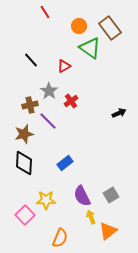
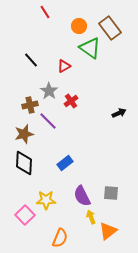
gray square: moved 2 px up; rotated 35 degrees clockwise
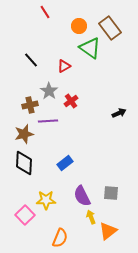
purple line: rotated 48 degrees counterclockwise
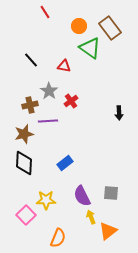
red triangle: rotated 40 degrees clockwise
black arrow: rotated 112 degrees clockwise
pink square: moved 1 px right
orange semicircle: moved 2 px left
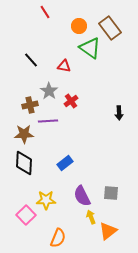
brown star: rotated 12 degrees clockwise
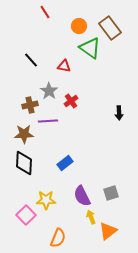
gray square: rotated 21 degrees counterclockwise
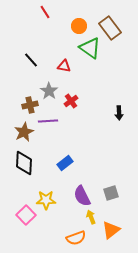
brown star: moved 2 px up; rotated 24 degrees counterclockwise
orange triangle: moved 3 px right, 1 px up
orange semicircle: moved 18 px right; rotated 48 degrees clockwise
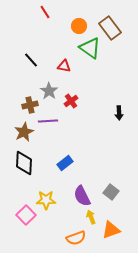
gray square: moved 1 px up; rotated 35 degrees counterclockwise
orange triangle: rotated 18 degrees clockwise
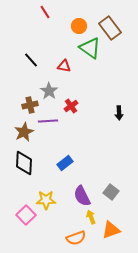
red cross: moved 5 px down
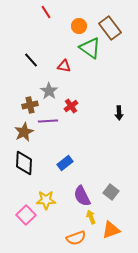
red line: moved 1 px right
